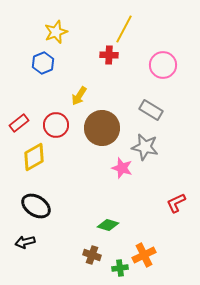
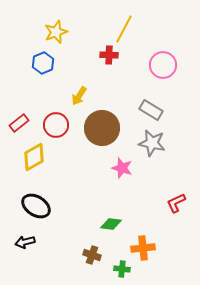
gray star: moved 7 px right, 4 px up
green diamond: moved 3 px right, 1 px up; rotated 10 degrees counterclockwise
orange cross: moved 1 px left, 7 px up; rotated 20 degrees clockwise
green cross: moved 2 px right, 1 px down; rotated 14 degrees clockwise
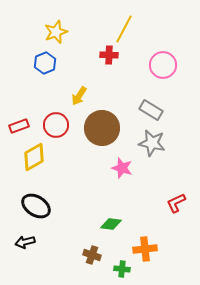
blue hexagon: moved 2 px right
red rectangle: moved 3 px down; rotated 18 degrees clockwise
orange cross: moved 2 px right, 1 px down
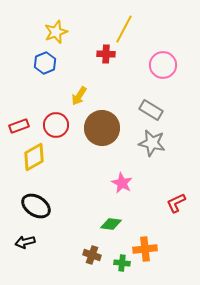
red cross: moved 3 px left, 1 px up
pink star: moved 15 px down; rotated 10 degrees clockwise
green cross: moved 6 px up
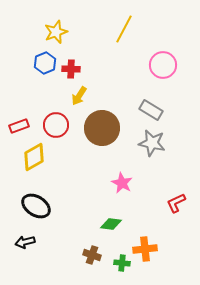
red cross: moved 35 px left, 15 px down
